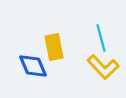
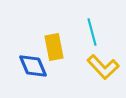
cyan line: moved 9 px left, 6 px up
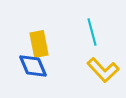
yellow rectangle: moved 15 px left, 3 px up
yellow L-shape: moved 3 px down
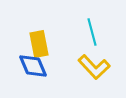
yellow L-shape: moved 9 px left, 3 px up
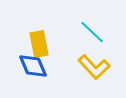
cyan line: rotated 32 degrees counterclockwise
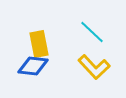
blue diamond: rotated 60 degrees counterclockwise
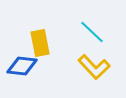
yellow rectangle: moved 1 px right, 1 px up
blue diamond: moved 11 px left
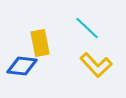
cyan line: moved 5 px left, 4 px up
yellow L-shape: moved 2 px right, 2 px up
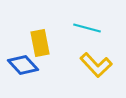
cyan line: rotated 28 degrees counterclockwise
blue diamond: moved 1 px right, 1 px up; rotated 40 degrees clockwise
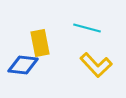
blue diamond: rotated 40 degrees counterclockwise
